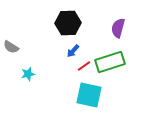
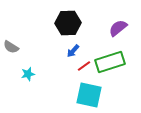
purple semicircle: rotated 36 degrees clockwise
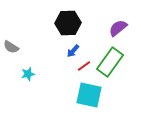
green rectangle: rotated 36 degrees counterclockwise
